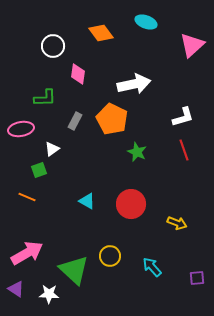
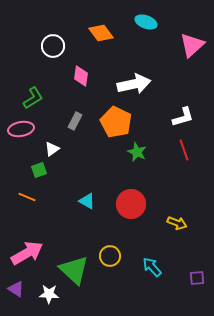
pink diamond: moved 3 px right, 2 px down
green L-shape: moved 12 px left; rotated 30 degrees counterclockwise
orange pentagon: moved 4 px right, 3 px down
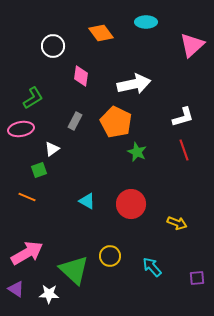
cyan ellipse: rotated 20 degrees counterclockwise
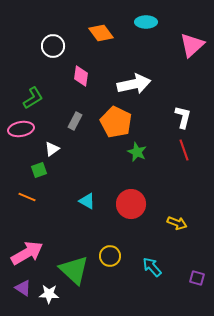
white L-shape: rotated 60 degrees counterclockwise
purple square: rotated 21 degrees clockwise
purple triangle: moved 7 px right, 1 px up
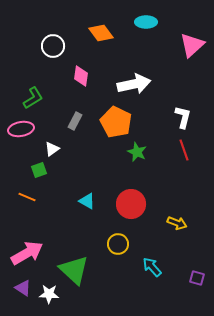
yellow circle: moved 8 px right, 12 px up
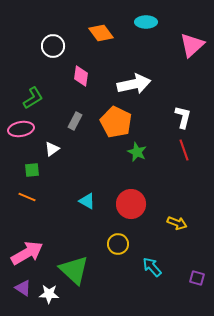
green square: moved 7 px left; rotated 14 degrees clockwise
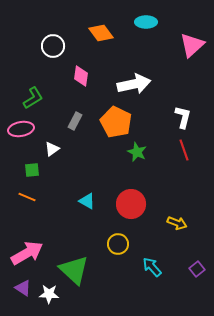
purple square: moved 9 px up; rotated 35 degrees clockwise
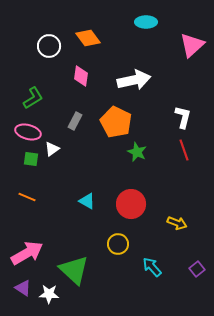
orange diamond: moved 13 px left, 5 px down
white circle: moved 4 px left
white arrow: moved 4 px up
pink ellipse: moved 7 px right, 3 px down; rotated 25 degrees clockwise
green square: moved 1 px left, 11 px up; rotated 14 degrees clockwise
